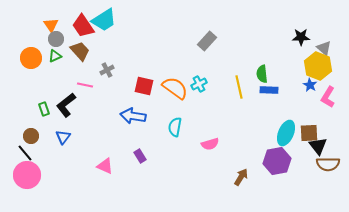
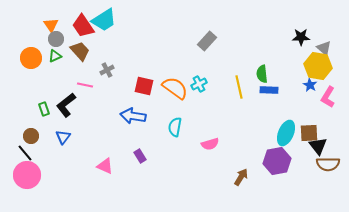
yellow hexagon: rotated 12 degrees counterclockwise
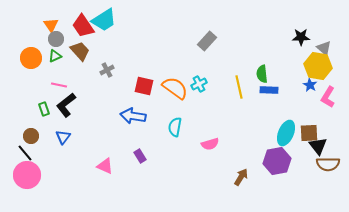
pink line: moved 26 px left
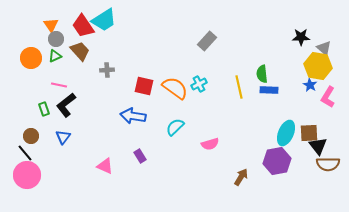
gray cross: rotated 24 degrees clockwise
cyan semicircle: rotated 36 degrees clockwise
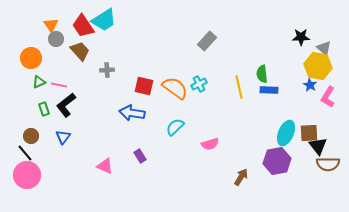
green triangle: moved 16 px left, 26 px down
blue arrow: moved 1 px left, 3 px up
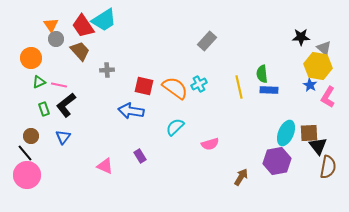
blue arrow: moved 1 px left, 2 px up
brown semicircle: moved 3 px down; rotated 80 degrees counterclockwise
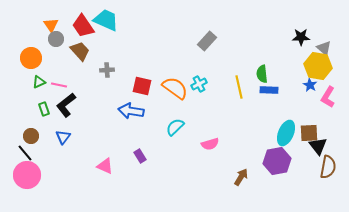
cyan trapezoid: moved 2 px right; rotated 124 degrees counterclockwise
red square: moved 2 px left
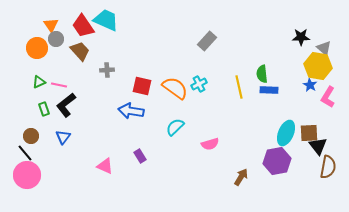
orange circle: moved 6 px right, 10 px up
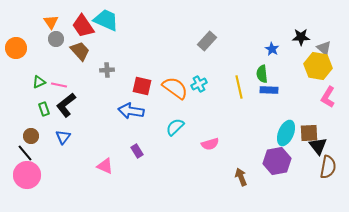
orange triangle: moved 3 px up
orange circle: moved 21 px left
blue star: moved 38 px left, 36 px up
purple rectangle: moved 3 px left, 5 px up
brown arrow: rotated 54 degrees counterclockwise
